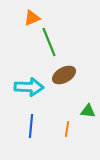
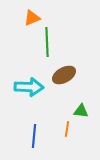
green line: moved 2 px left; rotated 20 degrees clockwise
green triangle: moved 7 px left
blue line: moved 3 px right, 10 px down
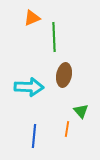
green line: moved 7 px right, 5 px up
brown ellipse: rotated 50 degrees counterclockwise
green triangle: rotated 42 degrees clockwise
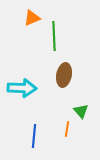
green line: moved 1 px up
cyan arrow: moved 7 px left, 1 px down
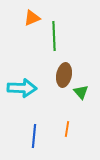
green triangle: moved 19 px up
